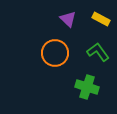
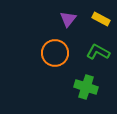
purple triangle: rotated 24 degrees clockwise
green L-shape: rotated 25 degrees counterclockwise
green cross: moved 1 px left
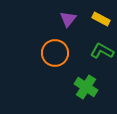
green L-shape: moved 4 px right, 1 px up
green cross: rotated 15 degrees clockwise
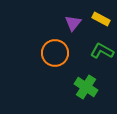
purple triangle: moved 5 px right, 4 px down
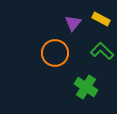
green L-shape: rotated 15 degrees clockwise
